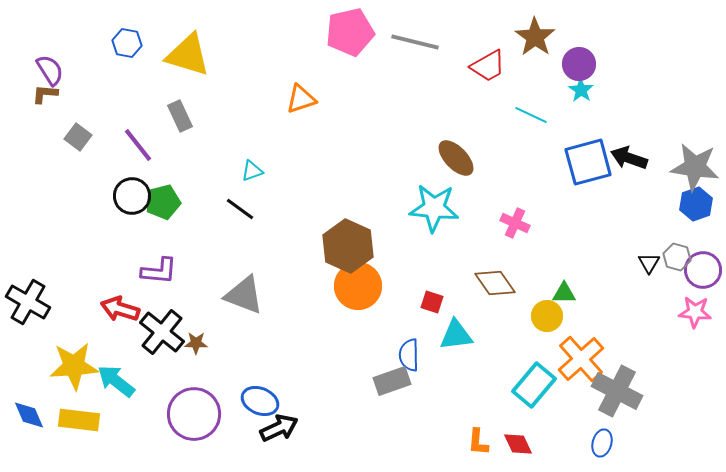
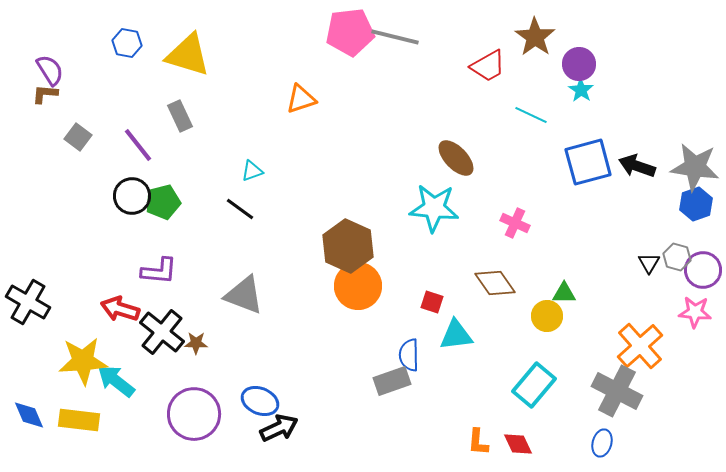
pink pentagon at (350, 32): rotated 6 degrees clockwise
gray line at (415, 42): moved 20 px left, 5 px up
black arrow at (629, 158): moved 8 px right, 8 px down
orange cross at (581, 359): moved 59 px right, 13 px up
yellow star at (74, 366): moved 9 px right, 5 px up
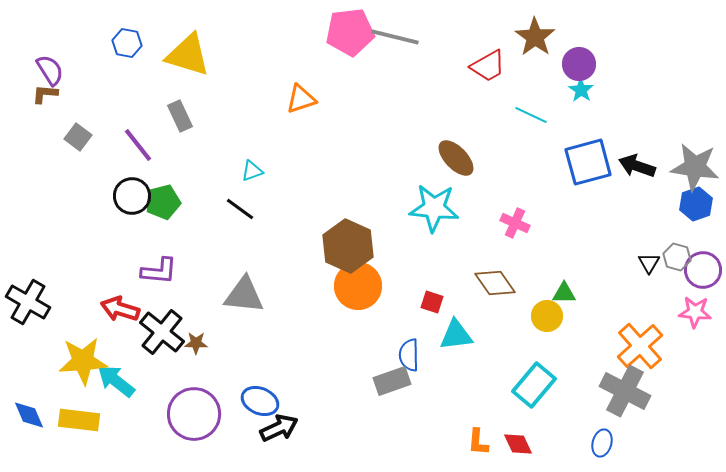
gray triangle at (244, 295): rotated 15 degrees counterclockwise
gray cross at (617, 391): moved 8 px right
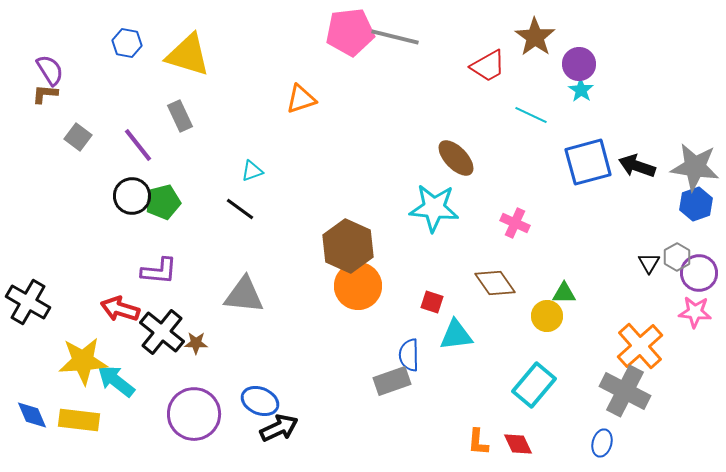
gray hexagon at (677, 257): rotated 16 degrees clockwise
purple circle at (703, 270): moved 4 px left, 3 px down
blue diamond at (29, 415): moved 3 px right
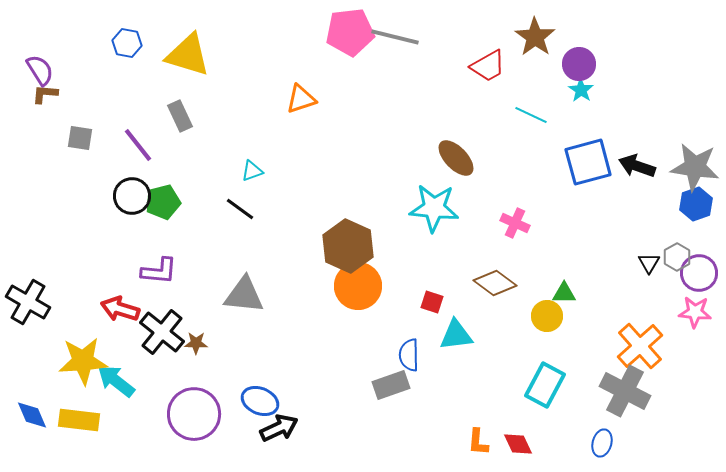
purple semicircle at (50, 70): moved 10 px left
gray square at (78, 137): moved 2 px right, 1 px down; rotated 28 degrees counterclockwise
brown diamond at (495, 283): rotated 18 degrees counterclockwise
gray rectangle at (392, 381): moved 1 px left, 4 px down
cyan rectangle at (534, 385): moved 11 px right; rotated 12 degrees counterclockwise
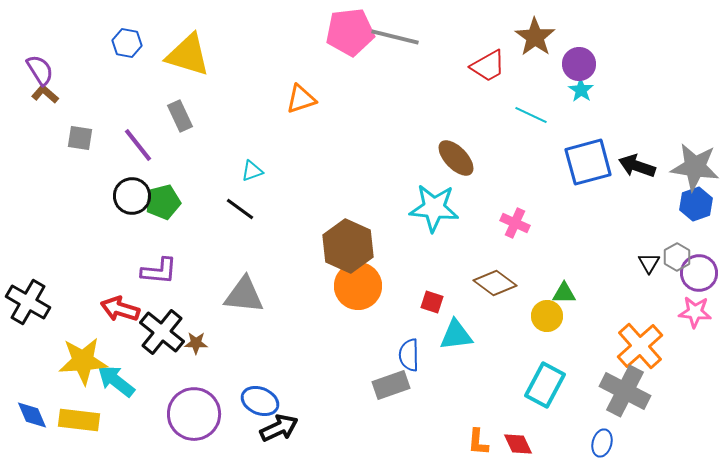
brown L-shape at (45, 94): rotated 36 degrees clockwise
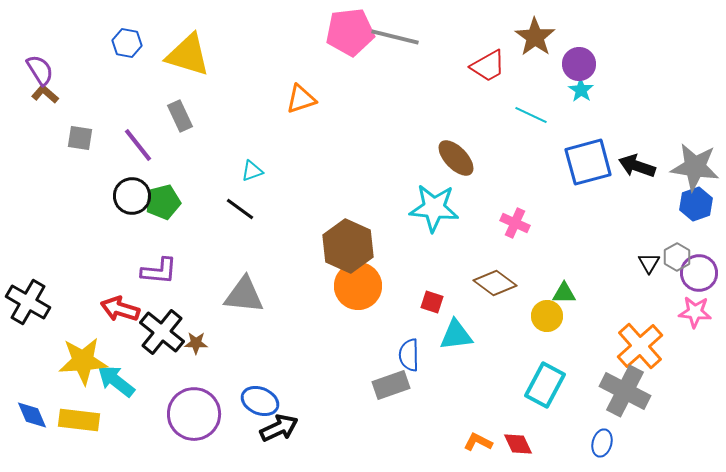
orange L-shape at (478, 442): rotated 112 degrees clockwise
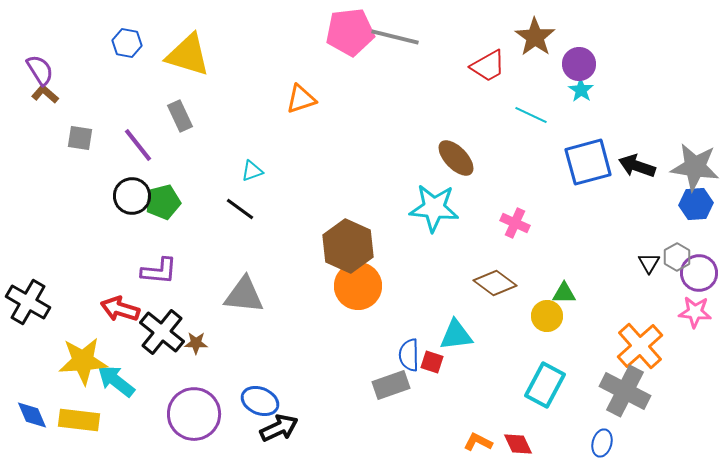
blue hexagon at (696, 204): rotated 16 degrees clockwise
red square at (432, 302): moved 60 px down
